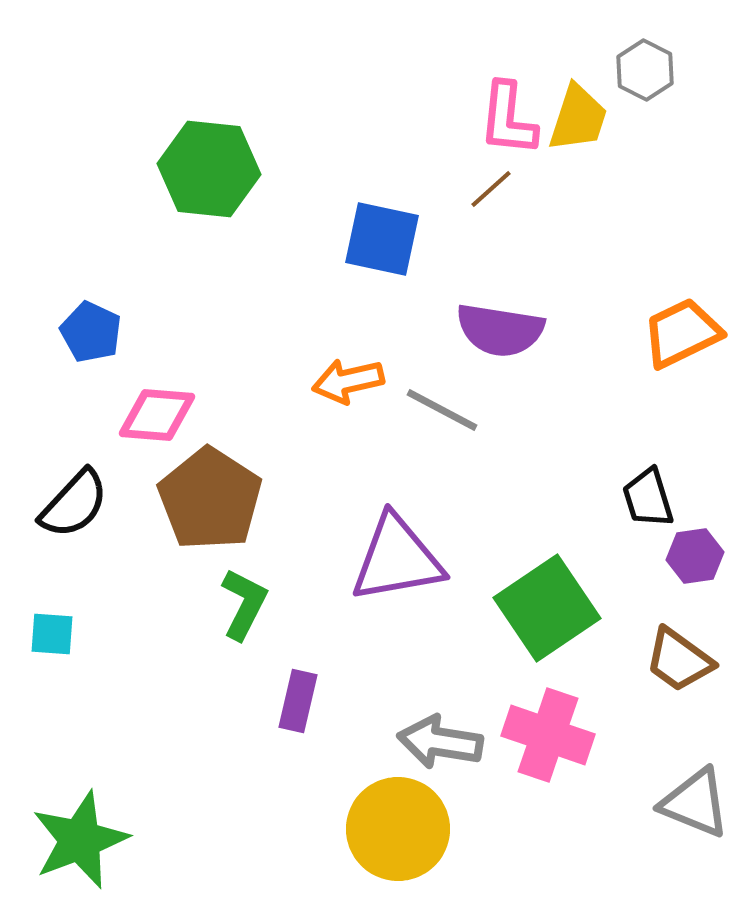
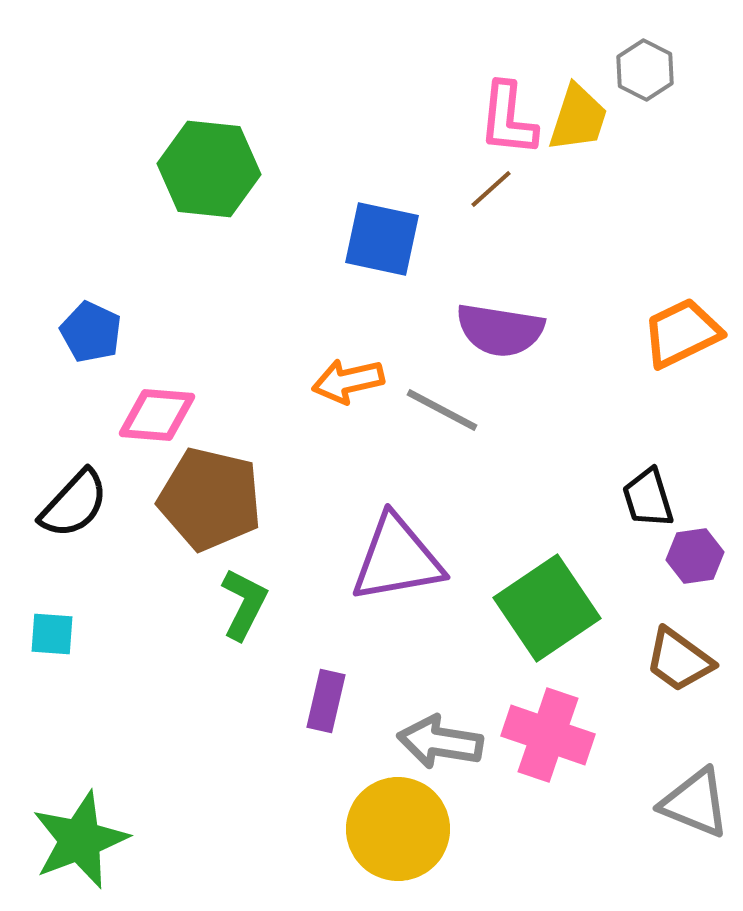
brown pentagon: rotated 20 degrees counterclockwise
purple rectangle: moved 28 px right
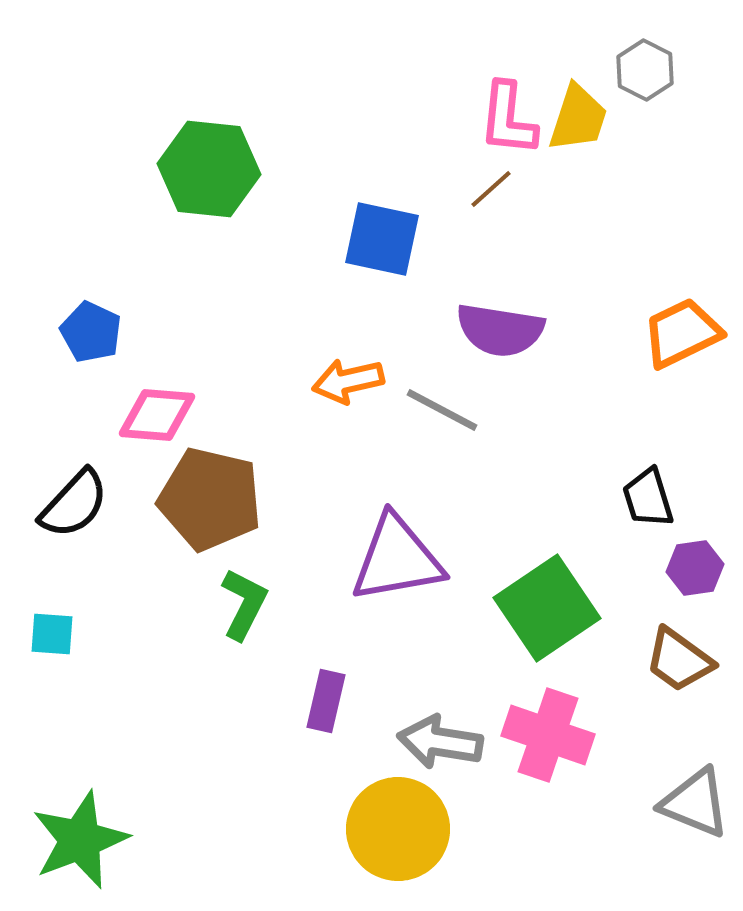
purple hexagon: moved 12 px down
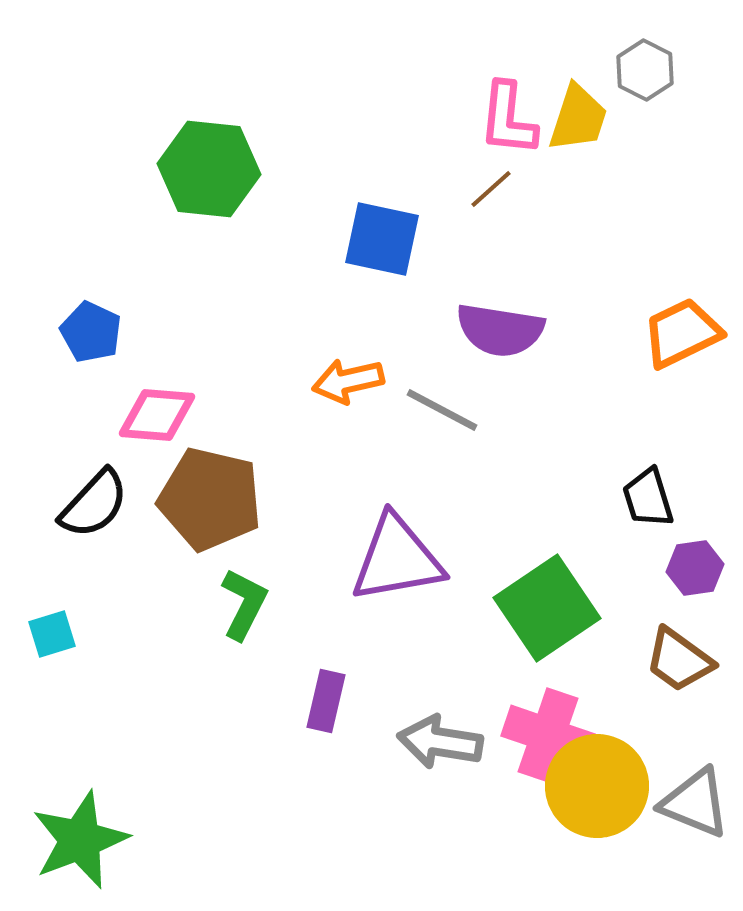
black semicircle: moved 20 px right
cyan square: rotated 21 degrees counterclockwise
yellow circle: moved 199 px right, 43 px up
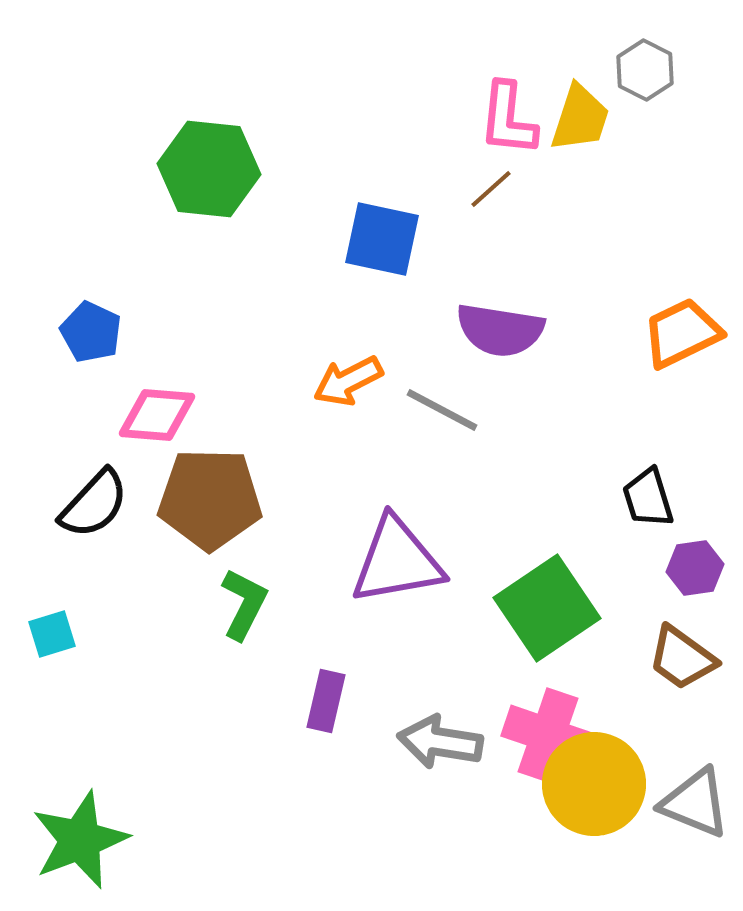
yellow trapezoid: moved 2 px right
orange arrow: rotated 14 degrees counterclockwise
brown pentagon: rotated 12 degrees counterclockwise
purple triangle: moved 2 px down
brown trapezoid: moved 3 px right, 2 px up
yellow circle: moved 3 px left, 2 px up
